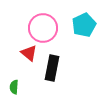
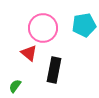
cyan pentagon: rotated 15 degrees clockwise
black rectangle: moved 2 px right, 2 px down
green semicircle: moved 1 px right, 1 px up; rotated 32 degrees clockwise
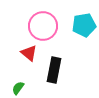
pink circle: moved 2 px up
green semicircle: moved 3 px right, 2 px down
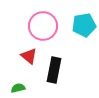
red triangle: moved 3 px down
green semicircle: rotated 40 degrees clockwise
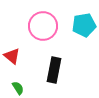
red triangle: moved 17 px left
green semicircle: rotated 72 degrees clockwise
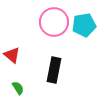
pink circle: moved 11 px right, 4 px up
red triangle: moved 1 px up
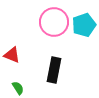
cyan pentagon: rotated 10 degrees counterclockwise
red triangle: rotated 18 degrees counterclockwise
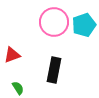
red triangle: rotated 42 degrees counterclockwise
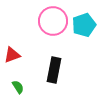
pink circle: moved 1 px left, 1 px up
green semicircle: moved 1 px up
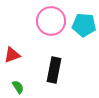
pink circle: moved 2 px left
cyan pentagon: rotated 25 degrees clockwise
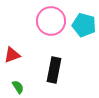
cyan pentagon: rotated 10 degrees clockwise
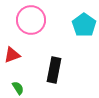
pink circle: moved 20 px left, 1 px up
cyan pentagon: rotated 20 degrees clockwise
green semicircle: moved 1 px down
